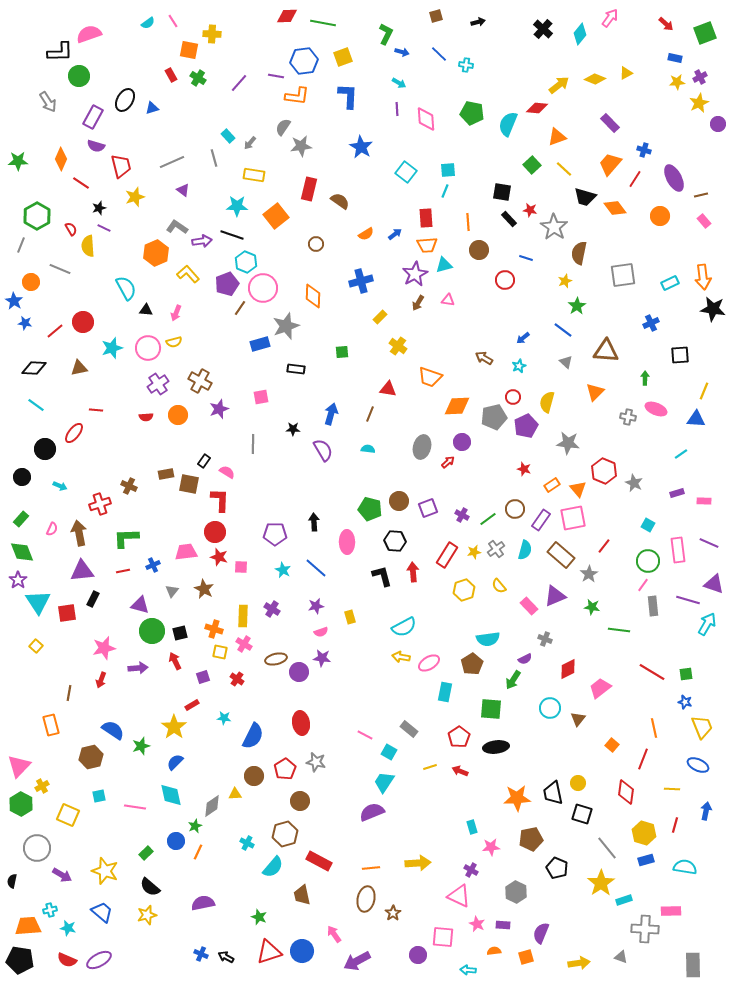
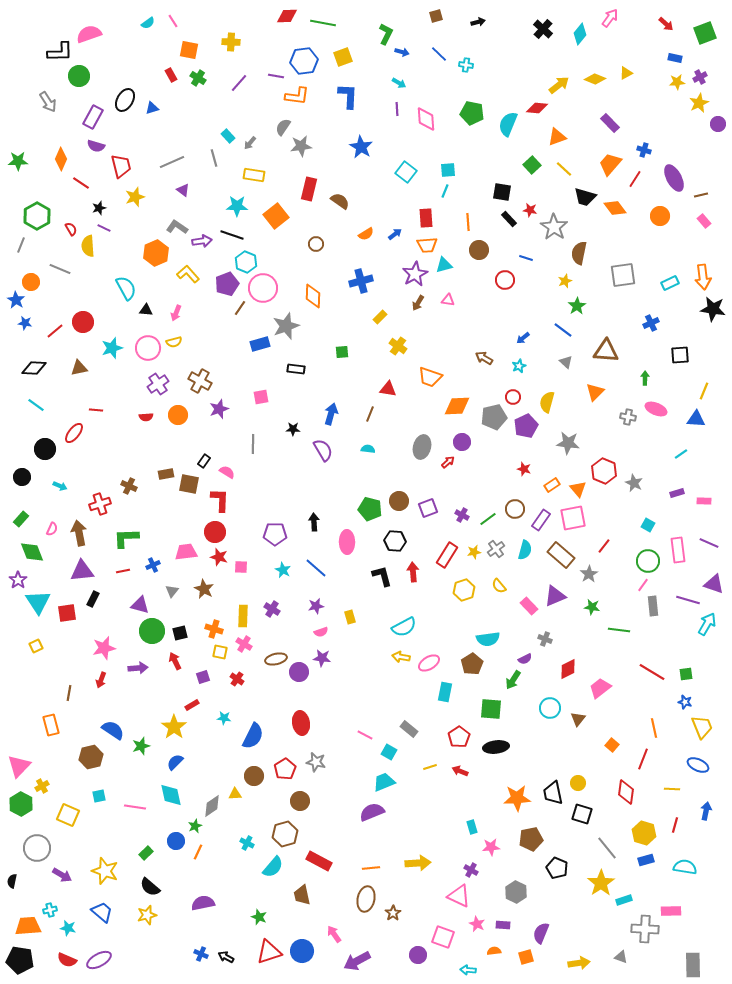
yellow cross at (212, 34): moved 19 px right, 8 px down
blue star at (14, 301): moved 2 px right, 1 px up
green diamond at (22, 552): moved 10 px right
yellow square at (36, 646): rotated 24 degrees clockwise
cyan trapezoid at (384, 782): rotated 35 degrees clockwise
pink square at (443, 937): rotated 15 degrees clockwise
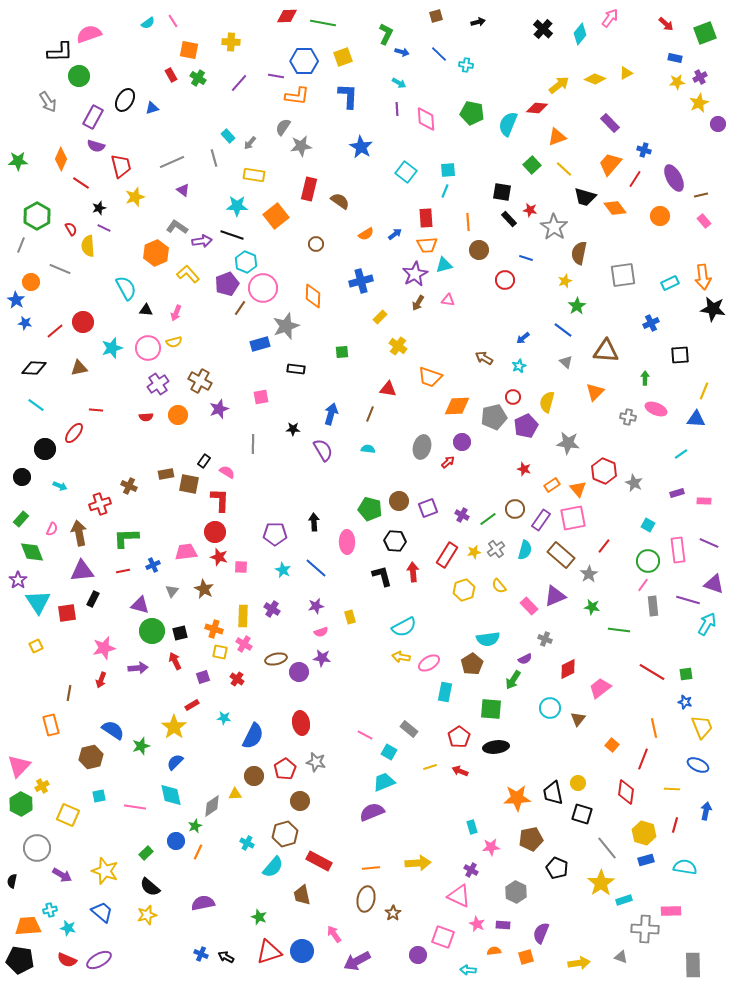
blue hexagon at (304, 61): rotated 8 degrees clockwise
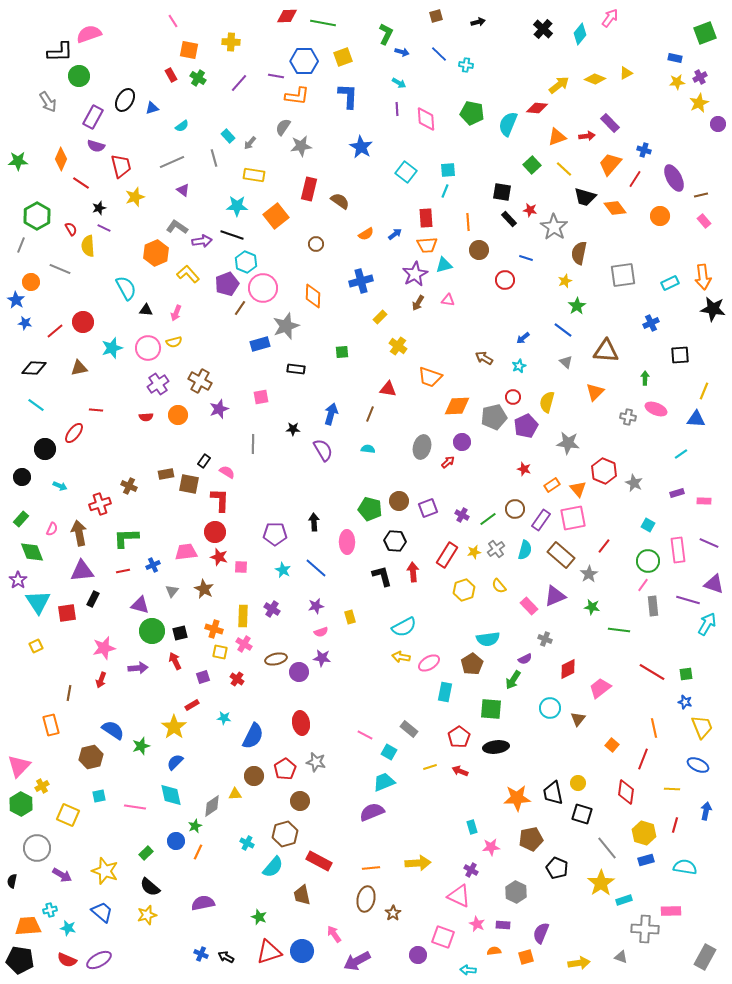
cyan semicircle at (148, 23): moved 34 px right, 103 px down
red arrow at (666, 24): moved 79 px left, 112 px down; rotated 49 degrees counterclockwise
gray rectangle at (693, 965): moved 12 px right, 8 px up; rotated 30 degrees clockwise
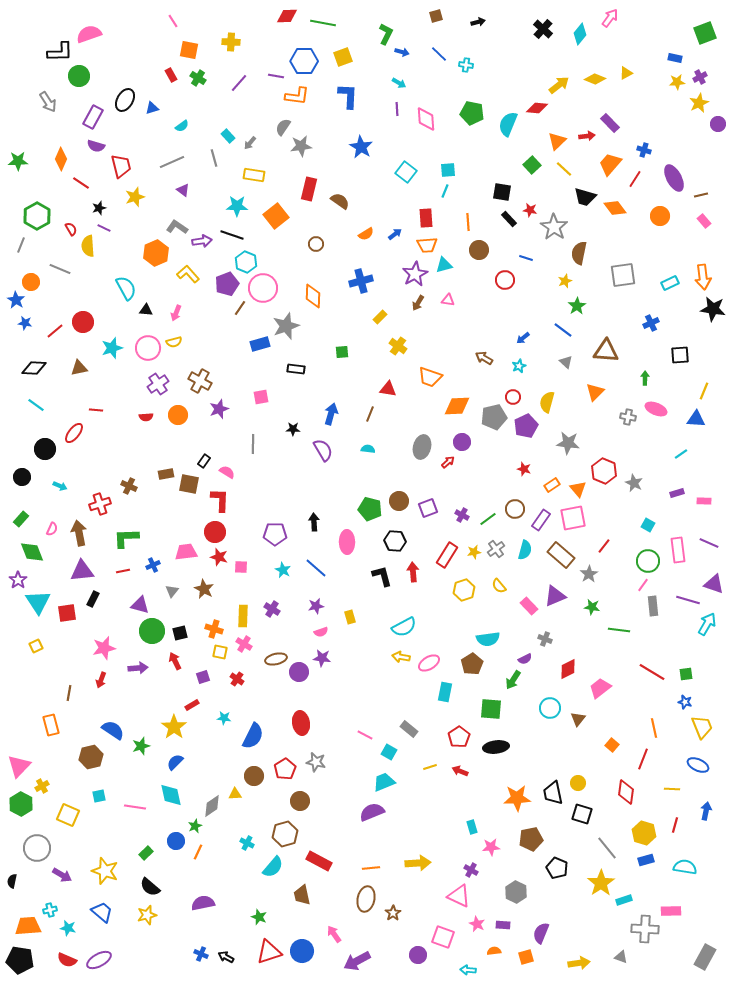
orange triangle at (557, 137): moved 4 px down; rotated 24 degrees counterclockwise
